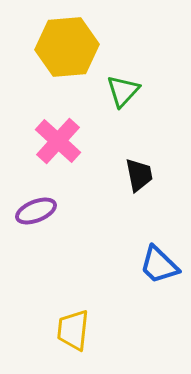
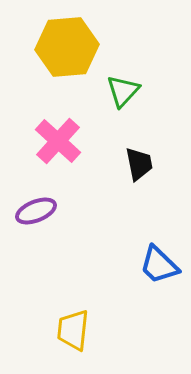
black trapezoid: moved 11 px up
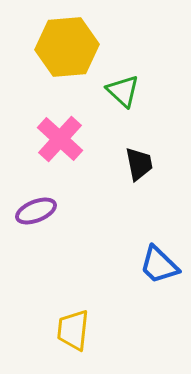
green triangle: rotated 30 degrees counterclockwise
pink cross: moved 2 px right, 2 px up
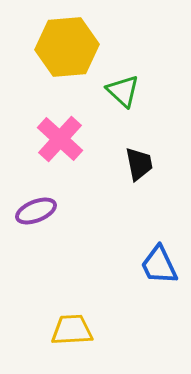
blue trapezoid: rotated 21 degrees clockwise
yellow trapezoid: moved 1 px left; rotated 81 degrees clockwise
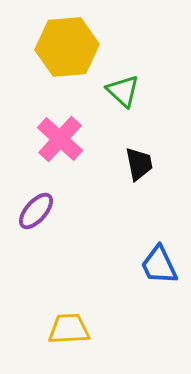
purple ellipse: rotated 27 degrees counterclockwise
yellow trapezoid: moved 3 px left, 1 px up
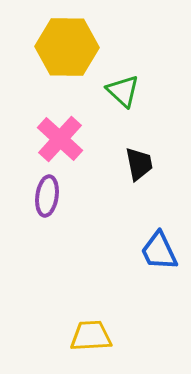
yellow hexagon: rotated 6 degrees clockwise
purple ellipse: moved 11 px right, 15 px up; rotated 33 degrees counterclockwise
blue trapezoid: moved 14 px up
yellow trapezoid: moved 22 px right, 7 px down
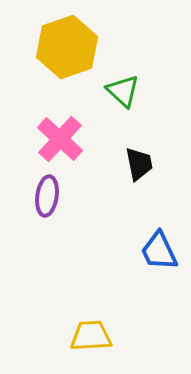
yellow hexagon: rotated 20 degrees counterclockwise
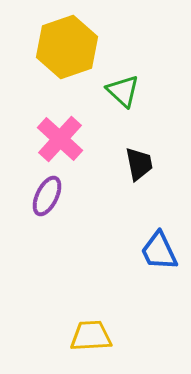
purple ellipse: rotated 18 degrees clockwise
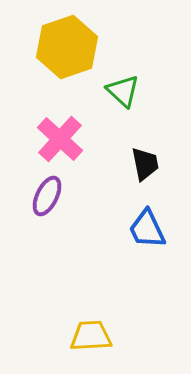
black trapezoid: moved 6 px right
blue trapezoid: moved 12 px left, 22 px up
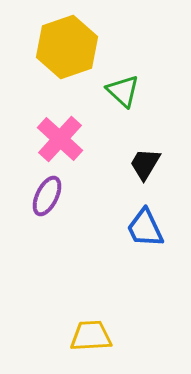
black trapezoid: rotated 138 degrees counterclockwise
blue trapezoid: moved 2 px left, 1 px up
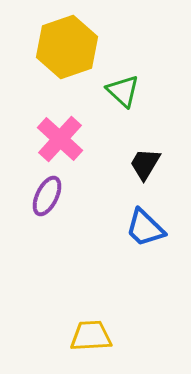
blue trapezoid: rotated 21 degrees counterclockwise
